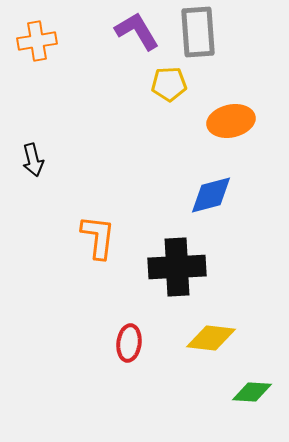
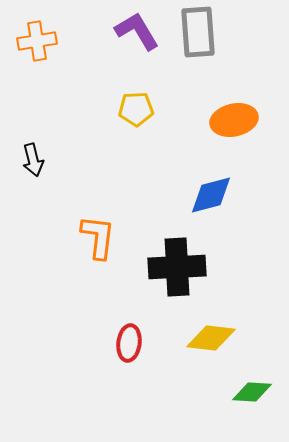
yellow pentagon: moved 33 px left, 25 px down
orange ellipse: moved 3 px right, 1 px up
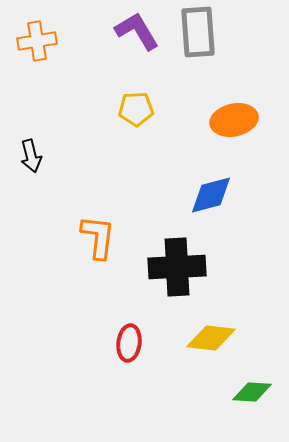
black arrow: moved 2 px left, 4 px up
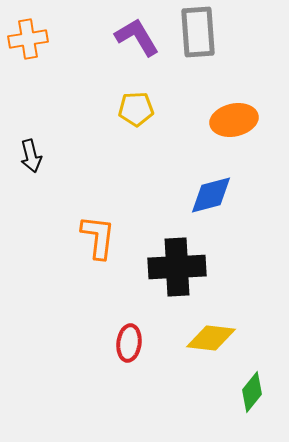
purple L-shape: moved 6 px down
orange cross: moved 9 px left, 2 px up
green diamond: rotated 54 degrees counterclockwise
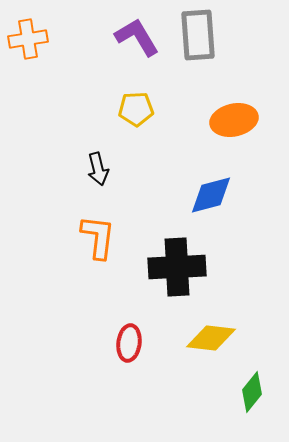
gray rectangle: moved 3 px down
black arrow: moved 67 px right, 13 px down
